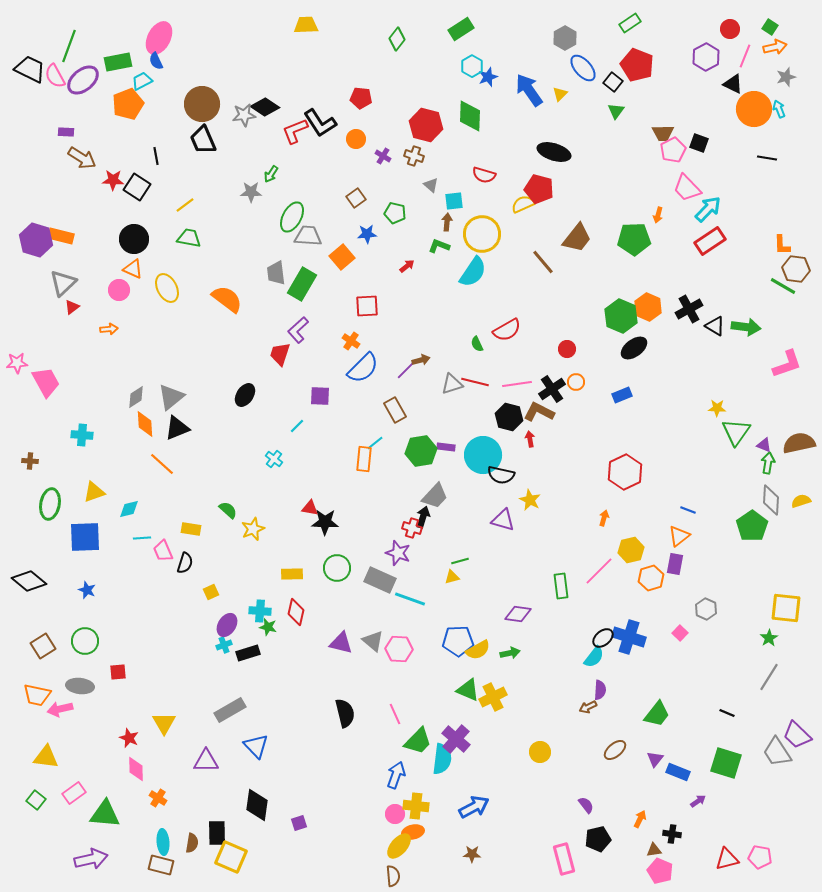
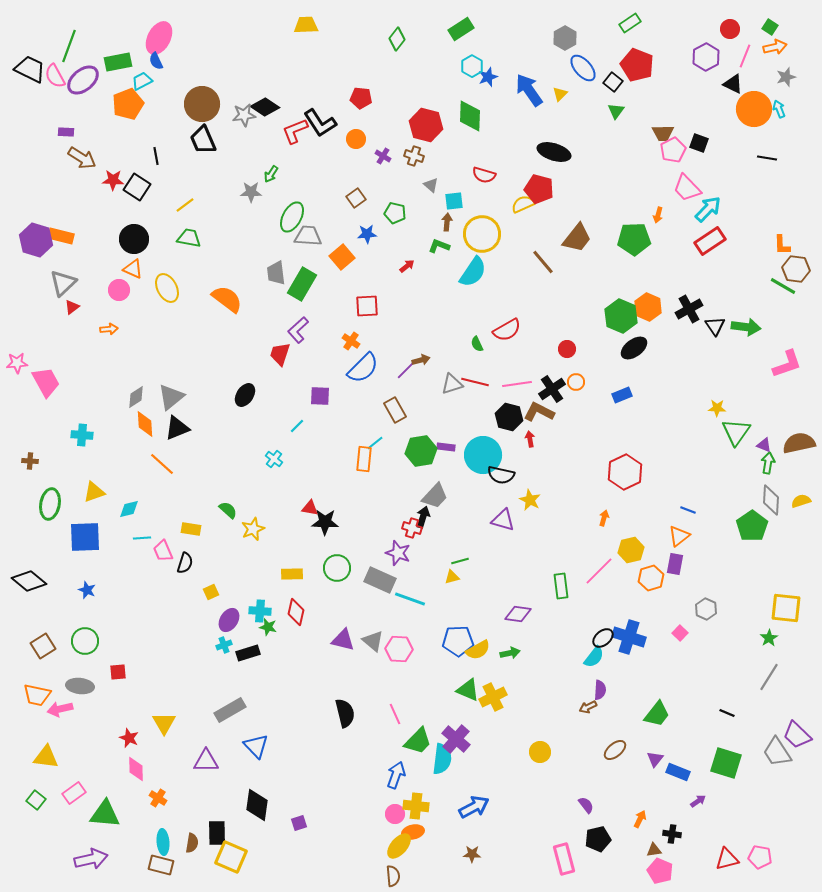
black triangle at (715, 326): rotated 25 degrees clockwise
purple ellipse at (227, 625): moved 2 px right, 5 px up
purple triangle at (341, 643): moved 2 px right, 3 px up
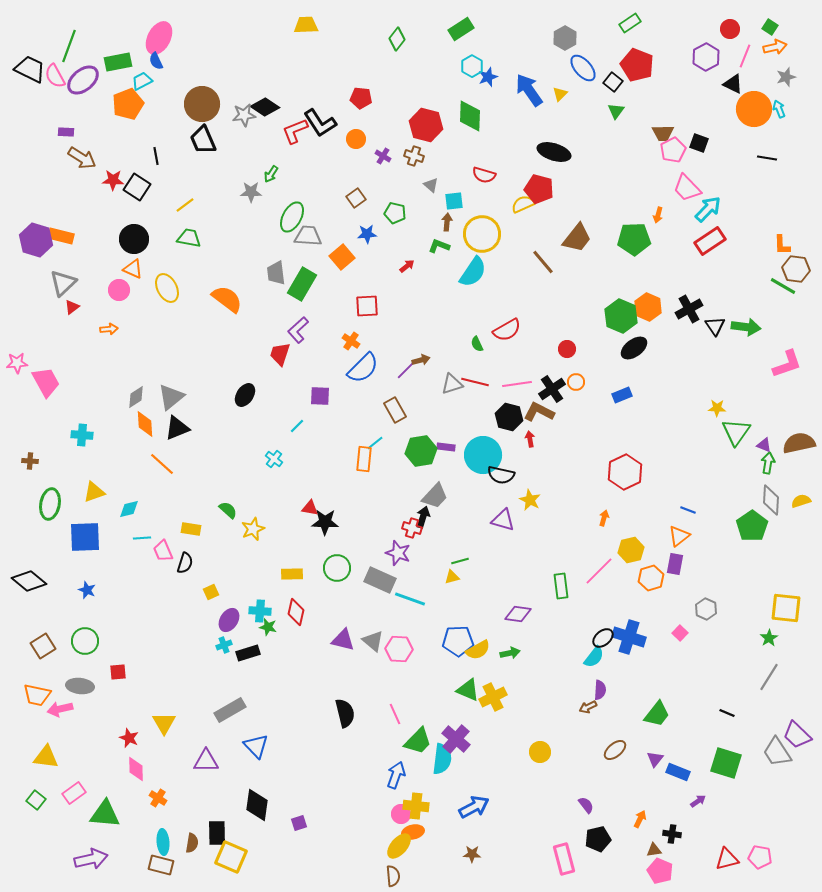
pink circle at (395, 814): moved 6 px right
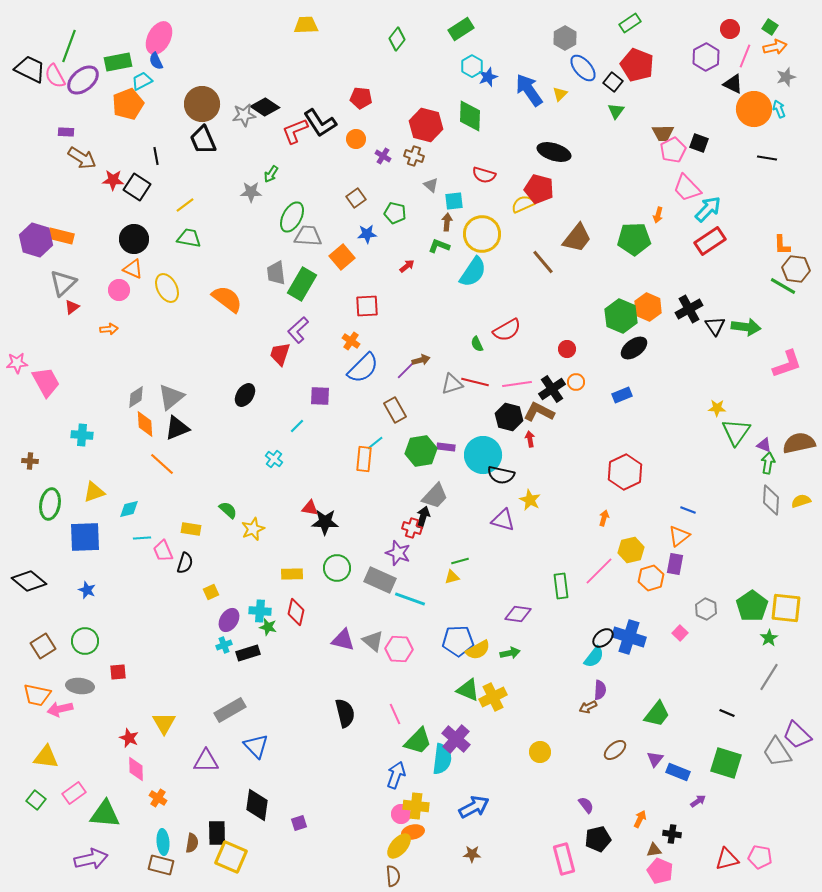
green pentagon at (752, 526): moved 80 px down
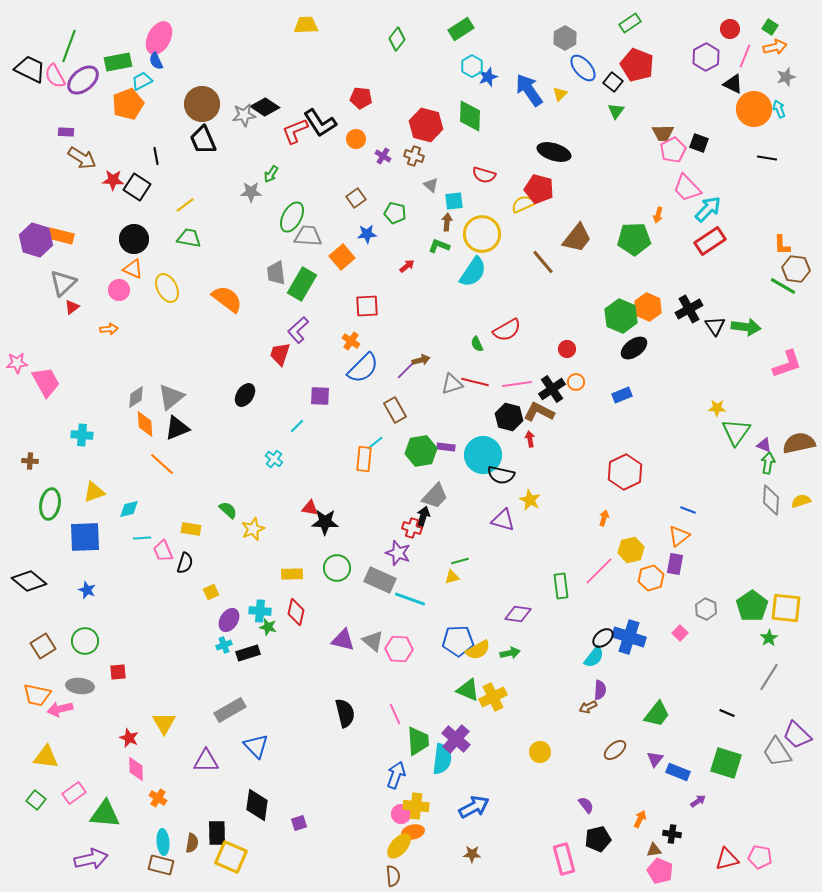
green trapezoid at (418, 741): rotated 48 degrees counterclockwise
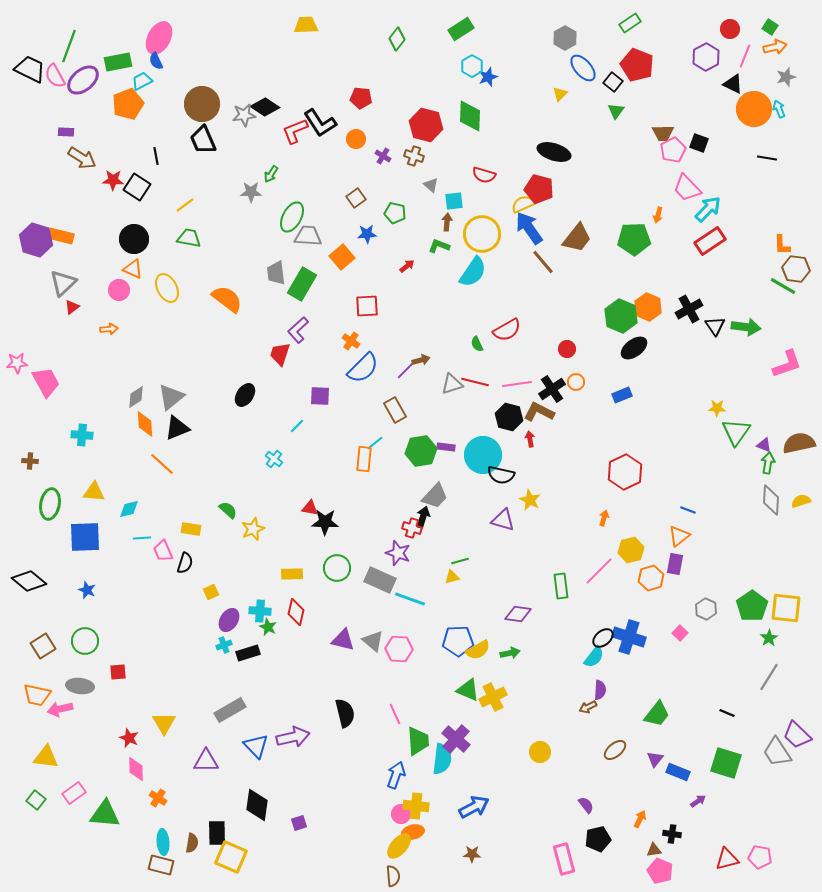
blue arrow at (529, 90): moved 138 px down
yellow triangle at (94, 492): rotated 25 degrees clockwise
green star at (268, 627): rotated 12 degrees clockwise
purple arrow at (91, 859): moved 202 px right, 122 px up
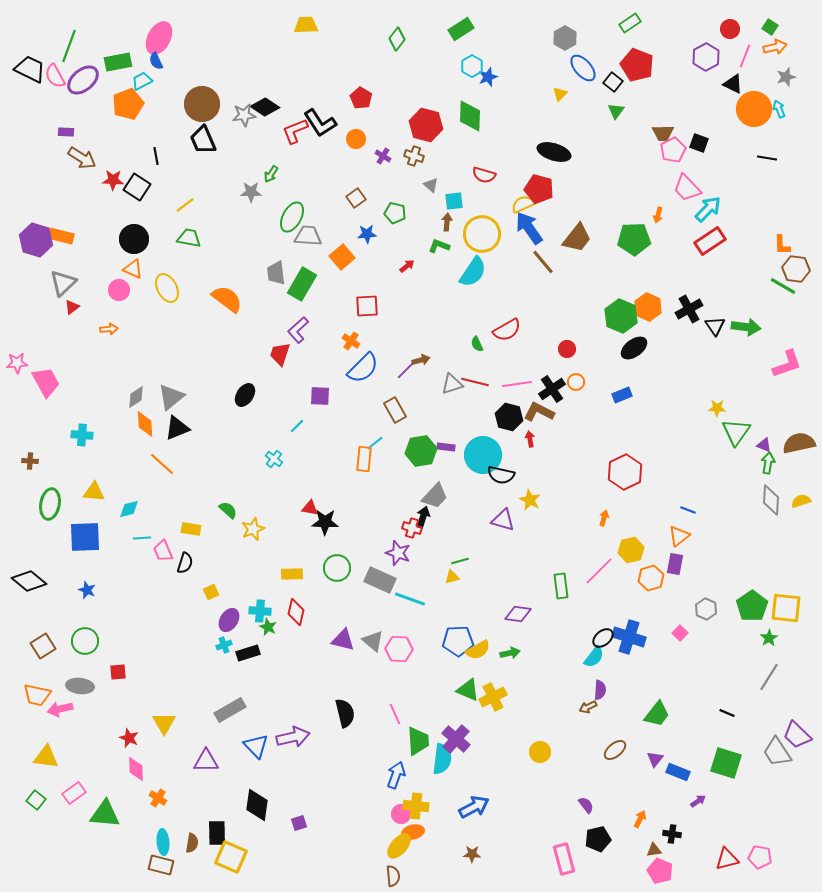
red pentagon at (361, 98): rotated 25 degrees clockwise
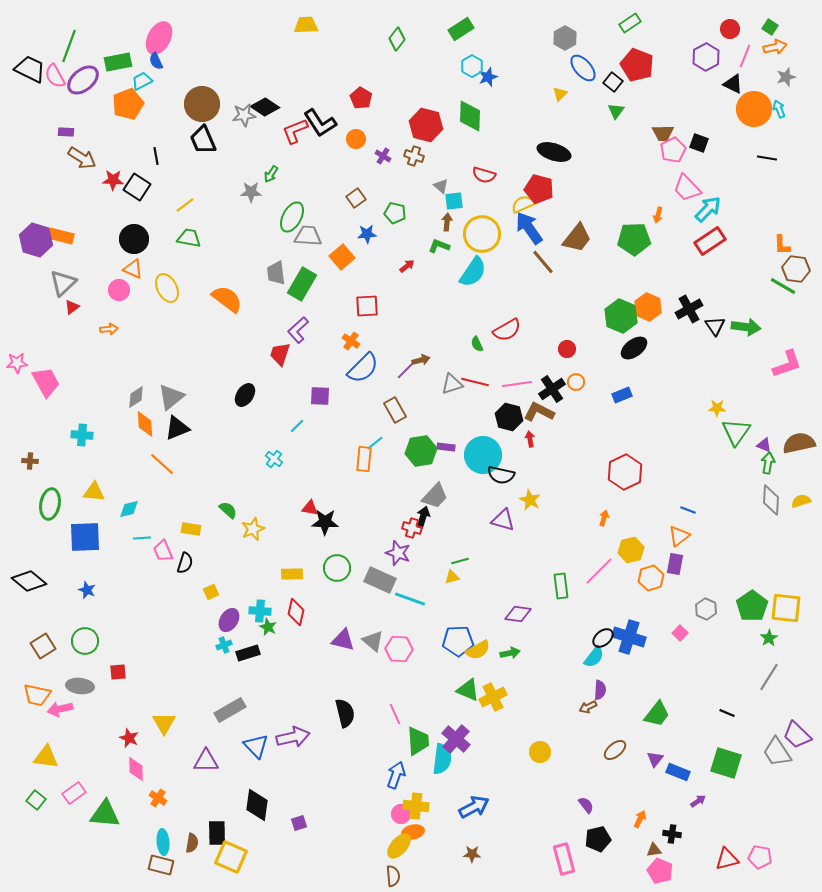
gray triangle at (431, 185): moved 10 px right, 1 px down
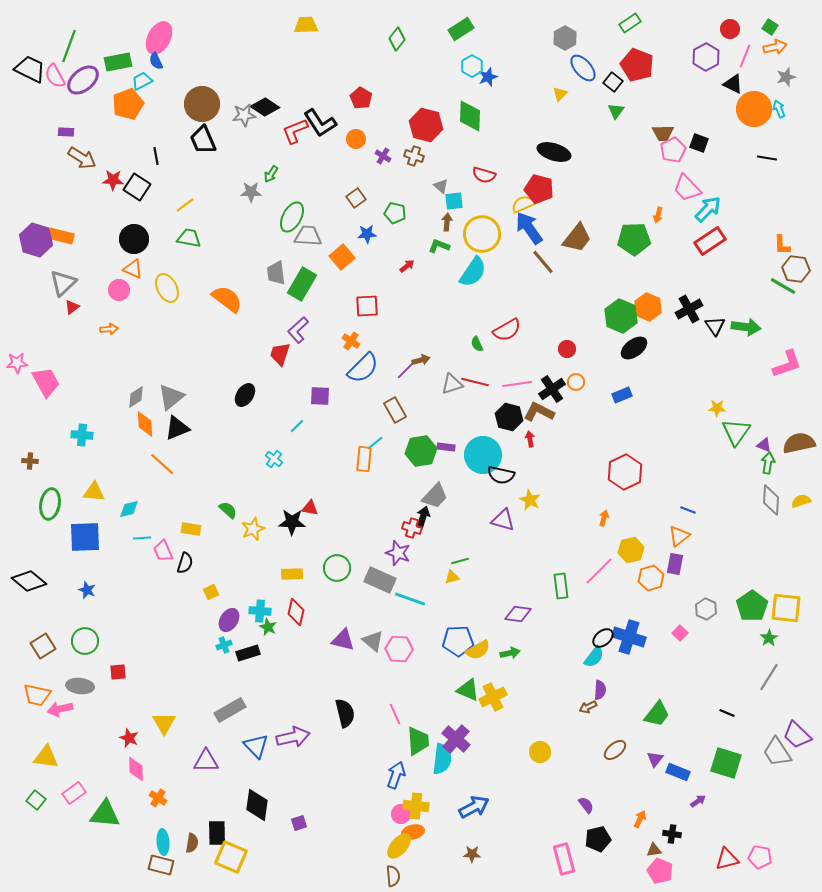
black star at (325, 522): moved 33 px left
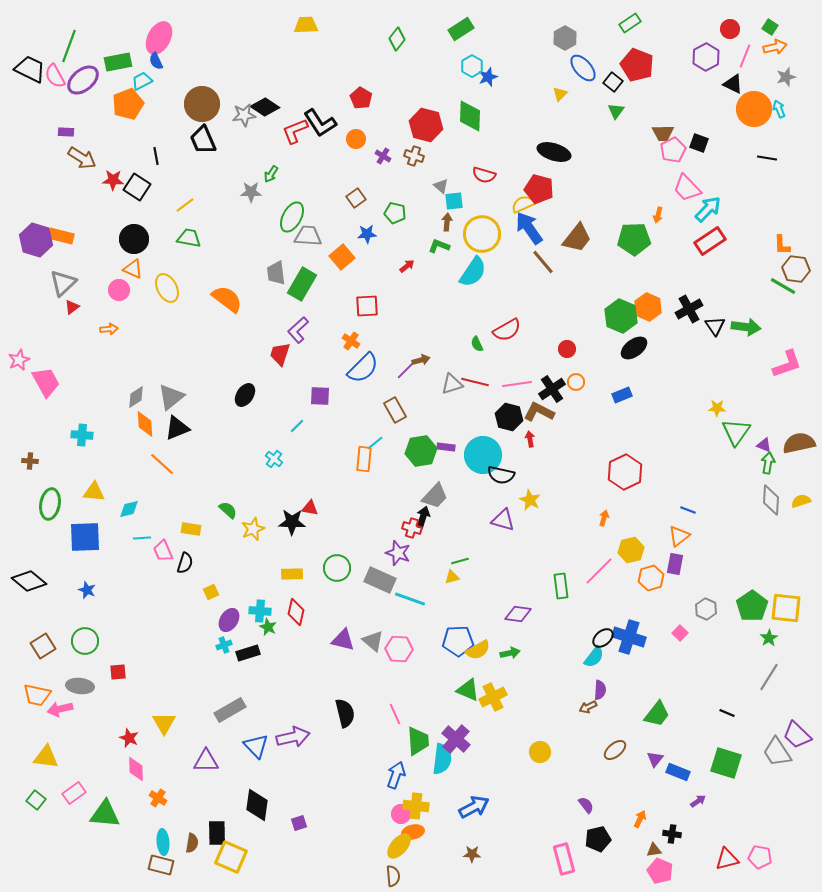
pink star at (17, 363): moved 2 px right, 3 px up; rotated 20 degrees counterclockwise
